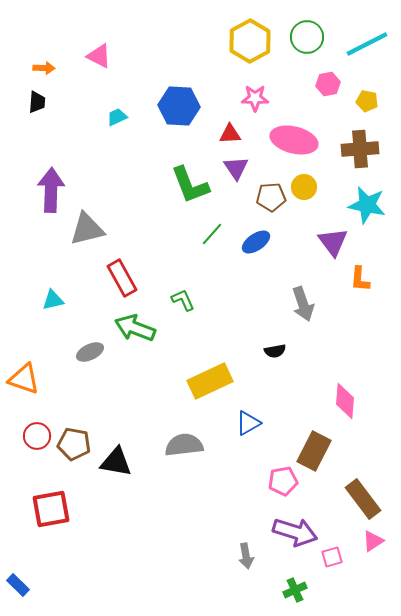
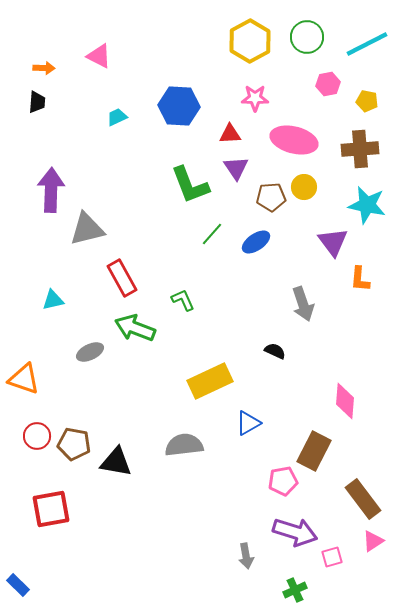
black semicircle at (275, 351): rotated 145 degrees counterclockwise
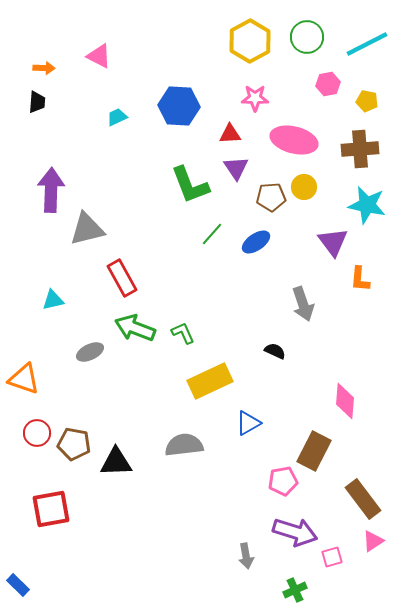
green L-shape at (183, 300): moved 33 px down
red circle at (37, 436): moved 3 px up
black triangle at (116, 462): rotated 12 degrees counterclockwise
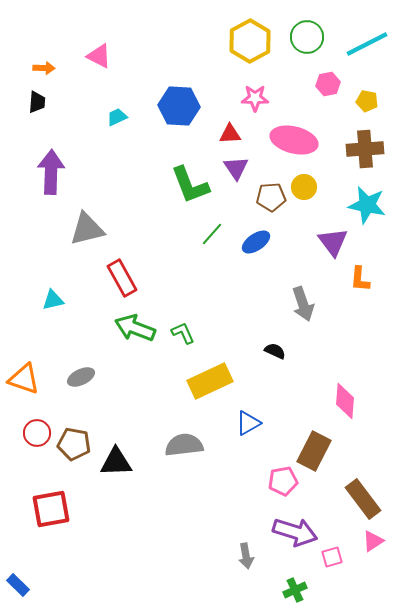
brown cross at (360, 149): moved 5 px right
purple arrow at (51, 190): moved 18 px up
gray ellipse at (90, 352): moved 9 px left, 25 px down
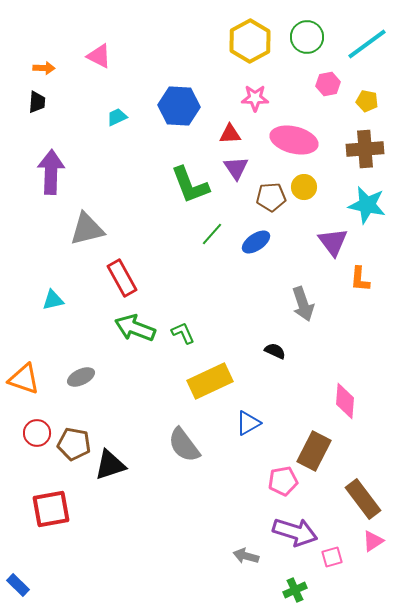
cyan line at (367, 44): rotated 9 degrees counterclockwise
gray semicircle at (184, 445): rotated 120 degrees counterclockwise
black triangle at (116, 462): moved 6 px left, 3 px down; rotated 16 degrees counterclockwise
gray arrow at (246, 556): rotated 115 degrees clockwise
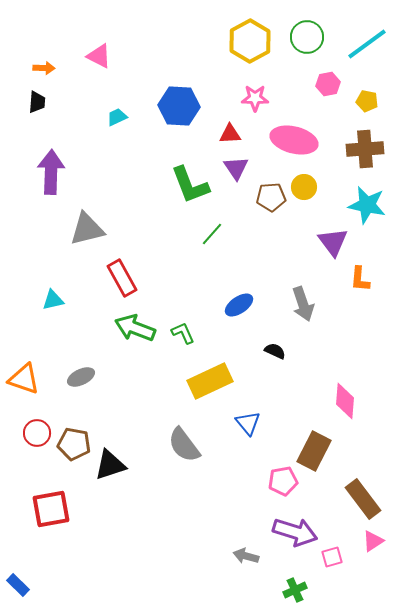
blue ellipse at (256, 242): moved 17 px left, 63 px down
blue triangle at (248, 423): rotated 40 degrees counterclockwise
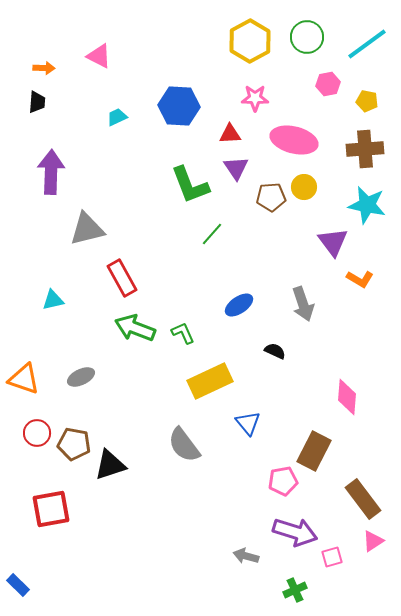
orange L-shape at (360, 279): rotated 64 degrees counterclockwise
pink diamond at (345, 401): moved 2 px right, 4 px up
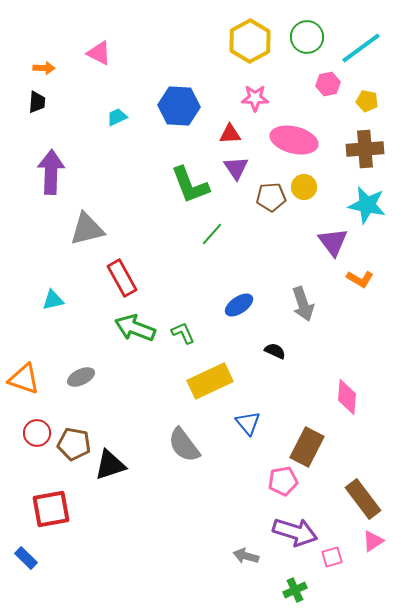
cyan line at (367, 44): moved 6 px left, 4 px down
pink triangle at (99, 56): moved 3 px up
brown rectangle at (314, 451): moved 7 px left, 4 px up
blue rectangle at (18, 585): moved 8 px right, 27 px up
